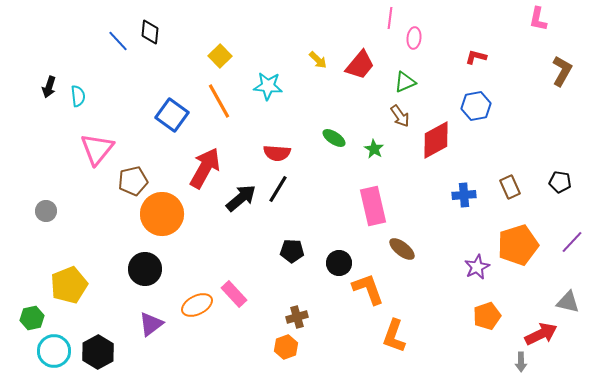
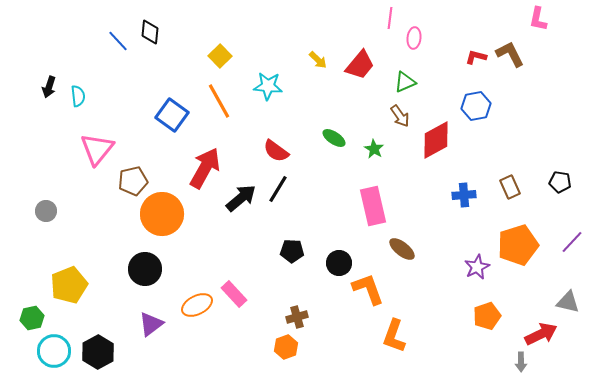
brown L-shape at (562, 71): moved 52 px left, 17 px up; rotated 56 degrees counterclockwise
red semicircle at (277, 153): moved 1 px left, 2 px up; rotated 32 degrees clockwise
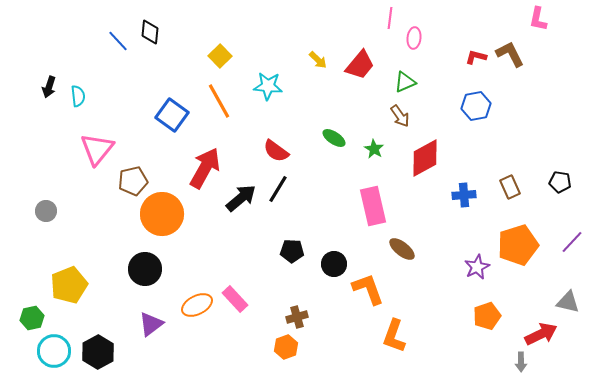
red diamond at (436, 140): moved 11 px left, 18 px down
black circle at (339, 263): moved 5 px left, 1 px down
pink rectangle at (234, 294): moved 1 px right, 5 px down
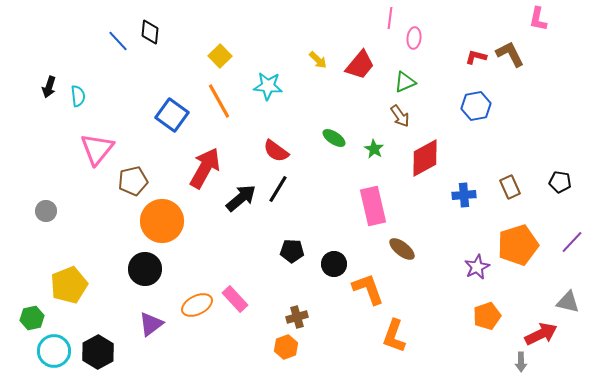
orange circle at (162, 214): moved 7 px down
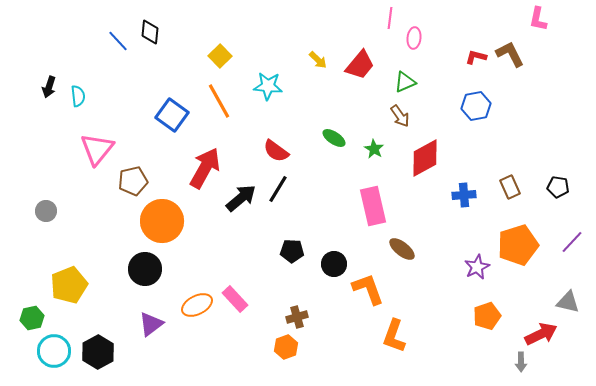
black pentagon at (560, 182): moved 2 px left, 5 px down
